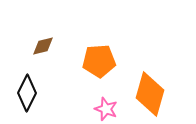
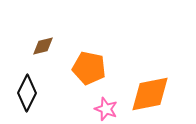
orange pentagon: moved 10 px left, 7 px down; rotated 16 degrees clockwise
orange diamond: rotated 63 degrees clockwise
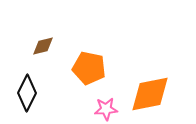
pink star: rotated 25 degrees counterclockwise
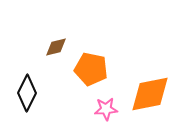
brown diamond: moved 13 px right, 1 px down
orange pentagon: moved 2 px right, 1 px down
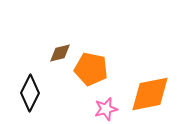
brown diamond: moved 4 px right, 6 px down
black diamond: moved 3 px right
pink star: rotated 10 degrees counterclockwise
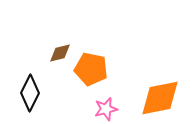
orange diamond: moved 10 px right, 4 px down
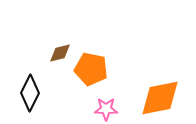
pink star: rotated 15 degrees clockwise
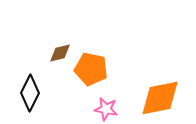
pink star: rotated 10 degrees clockwise
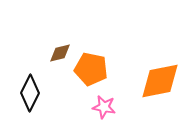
orange diamond: moved 17 px up
pink star: moved 2 px left, 2 px up
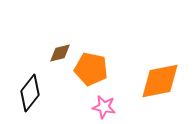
black diamond: rotated 12 degrees clockwise
